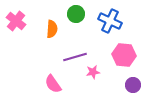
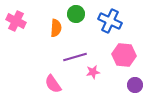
pink cross: rotated 12 degrees counterclockwise
orange semicircle: moved 4 px right, 1 px up
purple circle: moved 2 px right
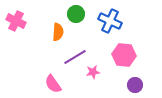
orange semicircle: moved 2 px right, 4 px down
purple line: rotated 15 degrees counterclockwise
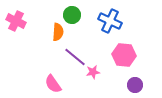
green circle: moved 4 px left, 1 px down
purple line: rotated 70 degrees clockwise
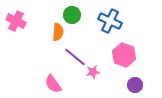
pink hexagon: rotated 15 degrees clockwise
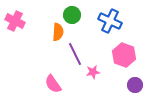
pink cross: moved 1 px left
purple line: moved 3 px up; rotated 25 degrees clockwise
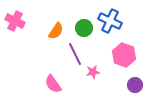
green circle: moved 12 px right, 13 px down
orange semicircle: moved 2 px left, 1 px up; rotated 30 degrees clockwise
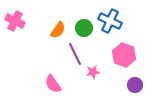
orange semicircle: moved 2 px right, 1 px up
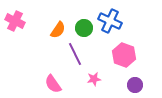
pink star: moved 1 px right, 7 px down
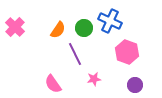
pink cross: moved 6 px down; rotated 18 degrees clockwise
pink hexagon: moved 3 px right, 3 px up
